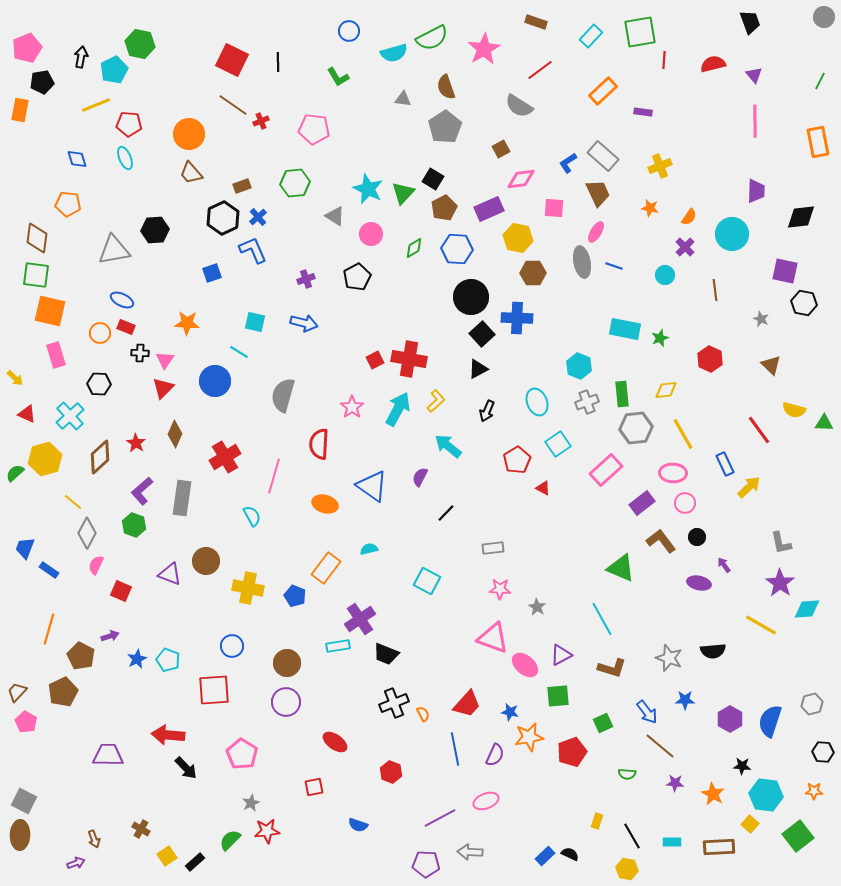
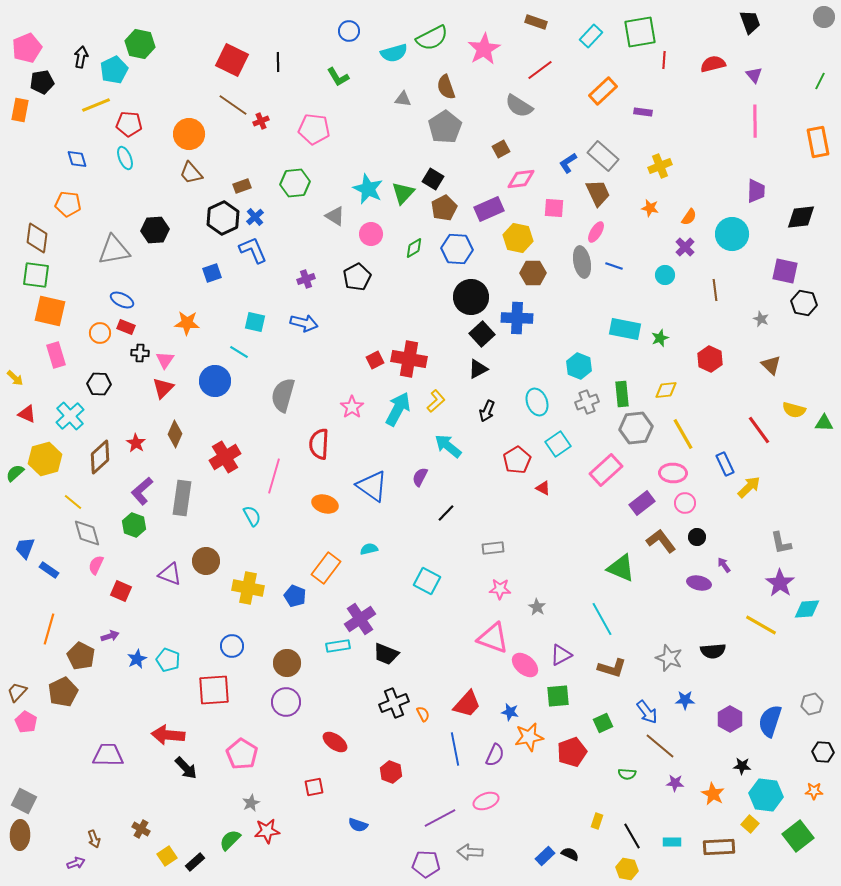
blue cross at (258, 217): moved 3 px left
gray diamond at (87, 533): rotated 44 degrees counterclockwise
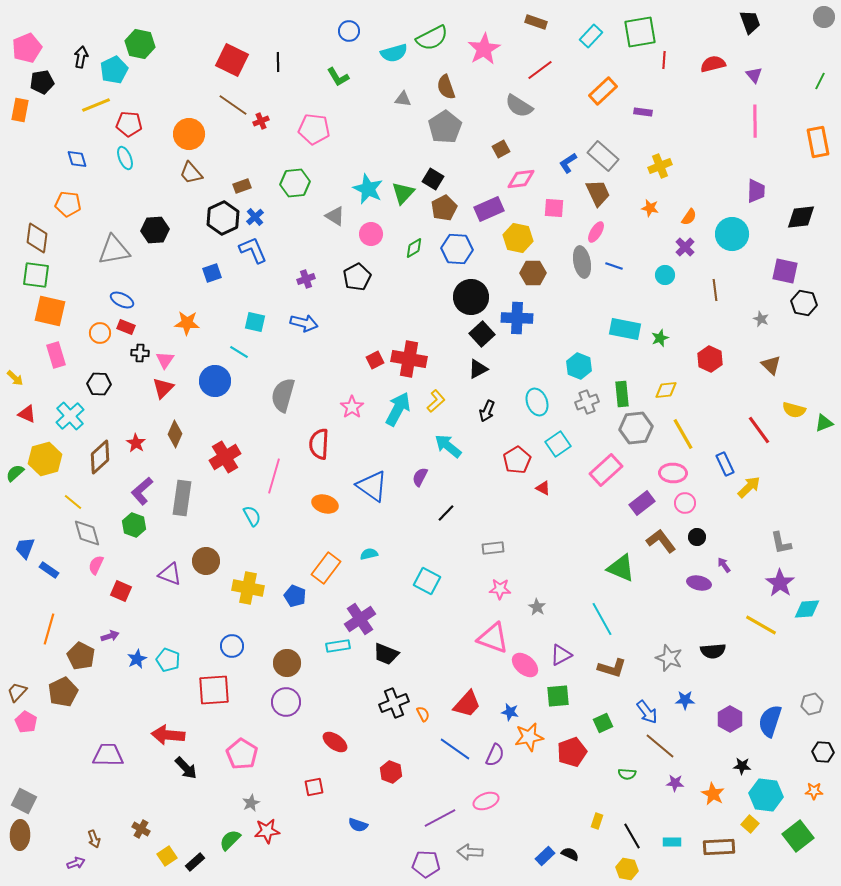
green triangle at (824, 423): rotated 24 degrees counterclockwise
cyan semicircle at (369, 549): moved 5 px down
blue line at (455, 749): rotated 44 degrees counterclockwise
